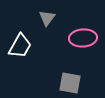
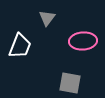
pink ellipse: moved 3 px down
white trapezoid: rotated 8 degrees counterclockwise
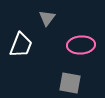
pink ellipse: moved 2 px left, 4 px down
white trapezoid: moved 1 px right, 1 px up
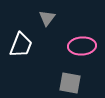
pink ellipse: moved 1 px right, 1 px down
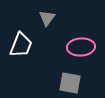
pink ellipse: moved 1 px left, 1 px down
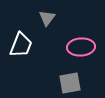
gray square: rotated 20 degrees counterclockwise
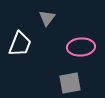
white trapezoid: moved 1 px left, 1 px up
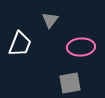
gray triangle: moved 3 px right, 2 px down
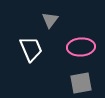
white trapezoid: moved 11 px right, 5 px down; rotated 44 degrees counterclockwise
gray square: moved 11 px right
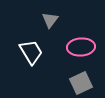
white trapezoid: moved 3 px down; rotated 8 degrees counterclockwise
gray square: rotated 15 degrees counterclockwise
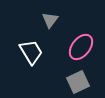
pink ellipse: rotated 48 degrees counterclockwise
gray square: moved 3 px left, 1 px up
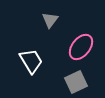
white trapezoid: moved 9 px down
gray square: moved 2 px left
